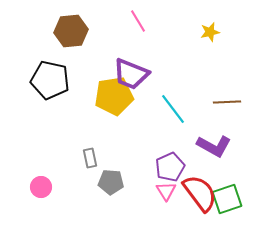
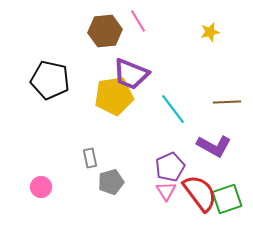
brown hexagon: moved 34 px right
gray pentagon: rotated 20 degrees counterclockwise
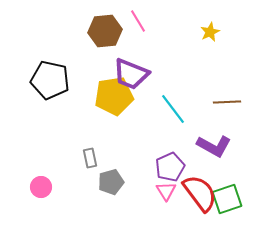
yellow star: rotated 12 degrees counterclockwise
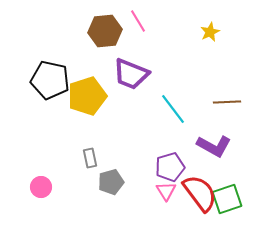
yellow pentagon: moved 27 px left; rotated 9 degrees counterclockwise
purple pentagon: rotated 8 degrees clockwise
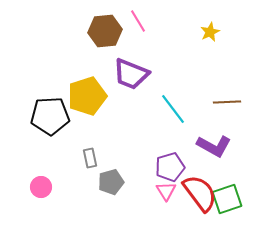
black pentagon: moved 36 px down; rotated 15 degrees counterclockwise
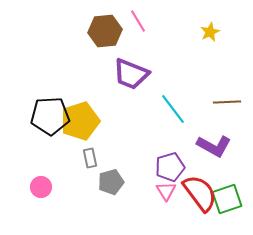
yellow pentagon: moved 7 px left, 25 px down
